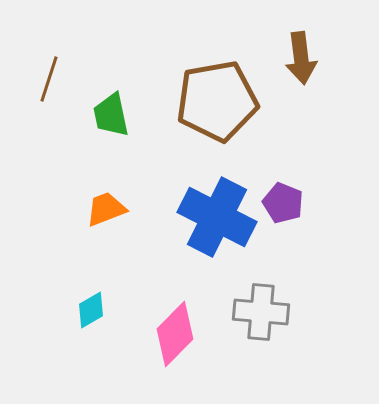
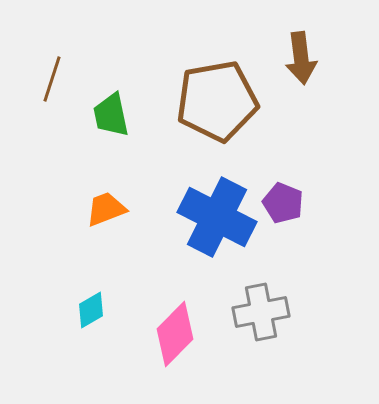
brown line: moved 3 px right
gray cross: rotated 16 degrees counterclockwise
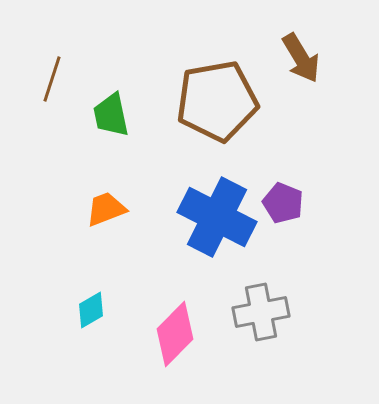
brown arrow: rotated 24 degrees counterclockwise
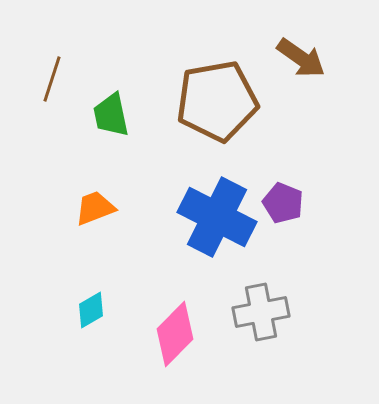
brown arrow: rotated 24 degrees counterclockwise
orange trapezoid: moved 11 px left, 1 px up
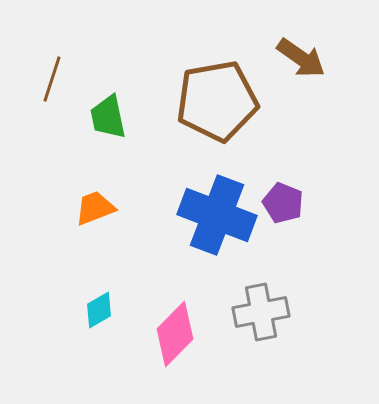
green trapezoid: moved 3 px left, 2 px down
blue cross: moved 2 px up; rotated 6 degrees counterclockwise
cyan diamond: moved 8 px right
